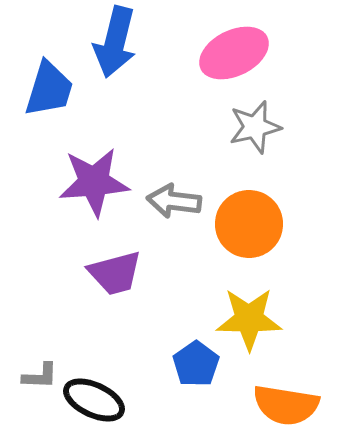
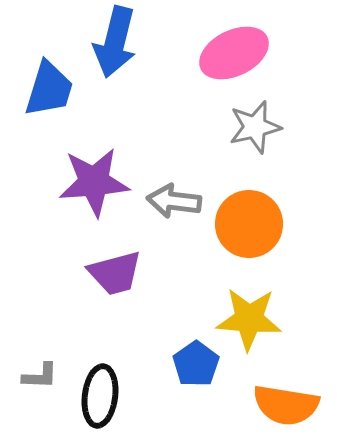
yellow star: rotated 4 degrees clockwise
black ellipse: moved 6 px right, 4 px up; rotated 72 degrees clockwise
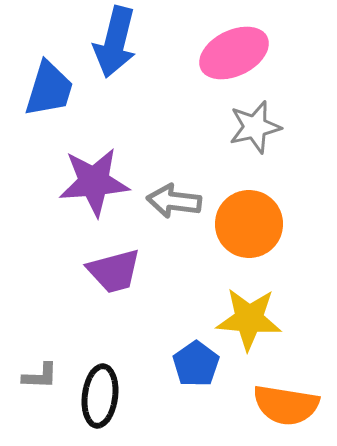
purple trapezoid: moved 1 px left, 2 px up
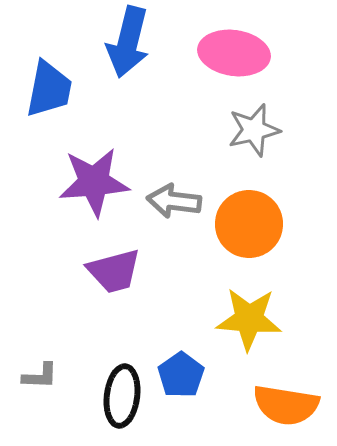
blue arrow: moved 13 px right
pink ellipse: rotated 34 degrees clockwise
blue trapezoid: rotated 6 degrees counterclockwise
gray star: moved 1 px left, 3 px down
blue pentagon: moved 15 px left, 11 px down
black ellipse: moved 22 px right
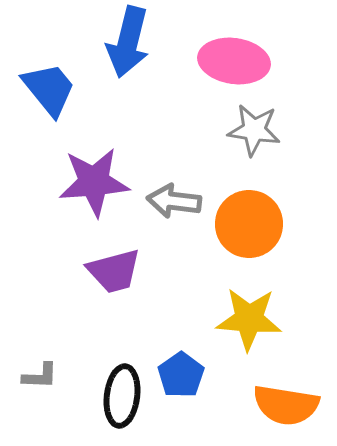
pink ellipse: moved 8 px down
blue trapezoid: rotated 50 degrees counterclockwise
gray star: rotated 22 degrees clockwise
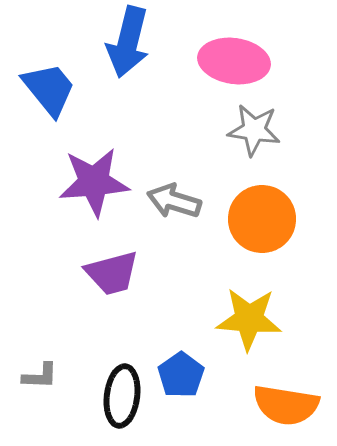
gray arrow: rotated 10 degrees clockwise
orange circle: moved 13 px right, 5 px up
purple trapezoid: moved 2 px left, 2 px down
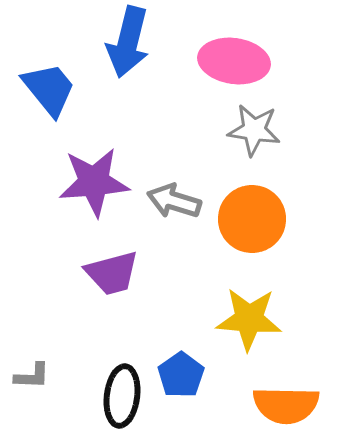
orange circle: moved 10 px left
gray L-shape: moved 8 px left
orange semicircle: rotated 8 degrees counterclockwise
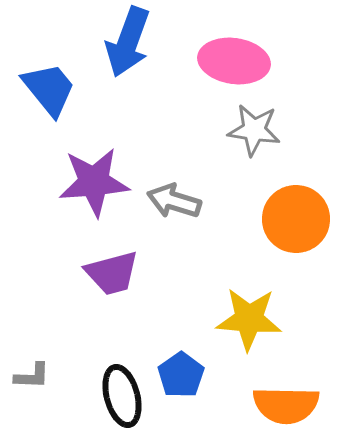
blue arrow: rotated 6 degrees clockwise
orange circle: moved 44 px right
black ellipse: rotated 22 degrees counterclockwise
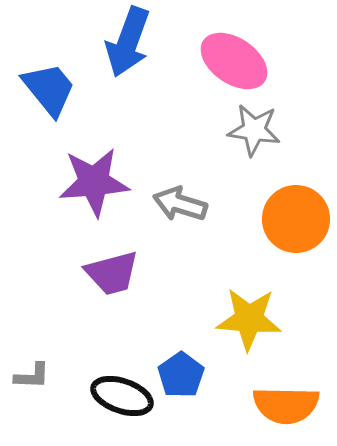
pink ellipse: rotated 26 degrees clockwise
gray arrow: moved 6 px right, 3 px down
black ellipse: rotated 56 degrees counterclockwise
